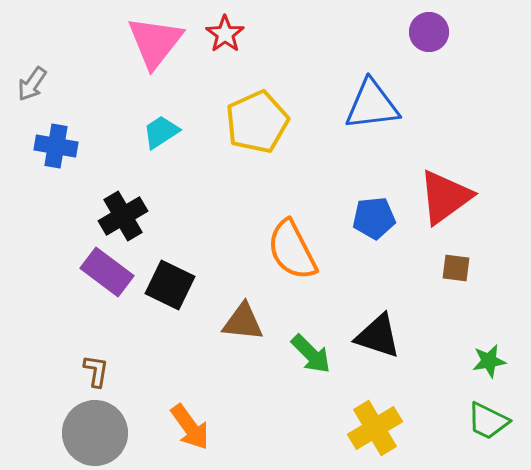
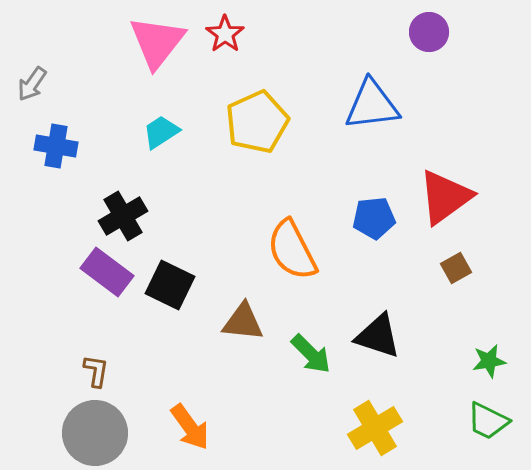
pink triangle: moved 2 px right
brown square: rotated 36 degrees counterclockwise
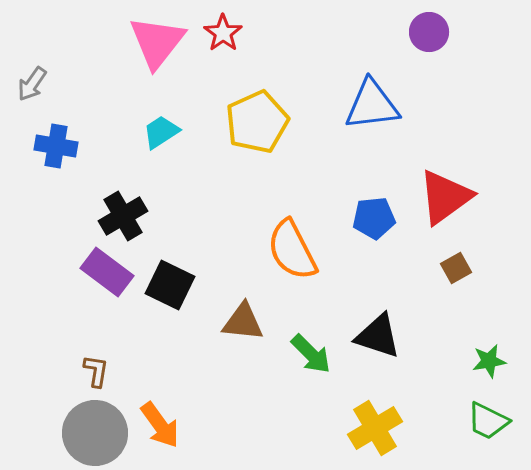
red star: moved 2 px left, 1 px up
orange arrow: moved 30 px left, 2 px up
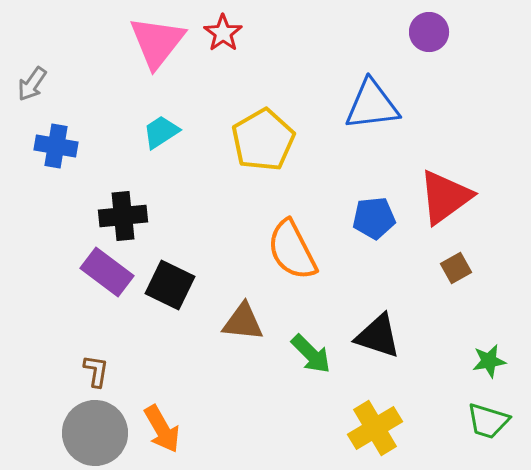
yellow pentagon: moved 6 px right, 18 px down; rotated 6 degrees counterclockwise
black cross: rotated 24 degrees clockwise
green trapezoid: rotated 9 degrees counterclockwise
orange arrow: moved 2 px right, 4 px down; rotated 6 degrees clockwise
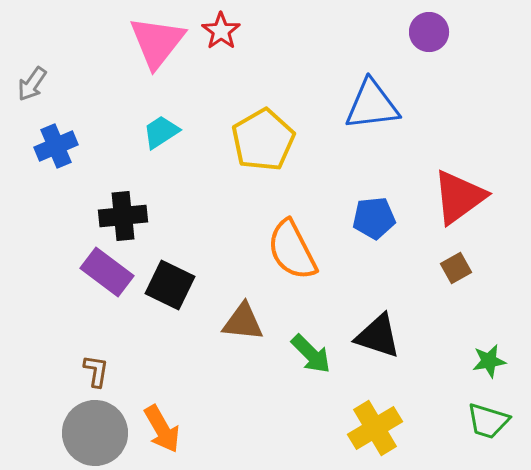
red star: moved 2 px left, 2 px up
blue cross: rotated 33 degrees counterclockwise
red triangle: moved 14 px right
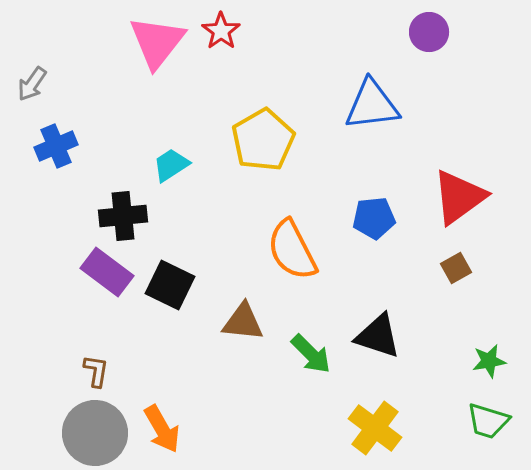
cyan trapezoid: moved 10 px right, 33 px down
yellow cross: rotated 22 degrees counterclockwise
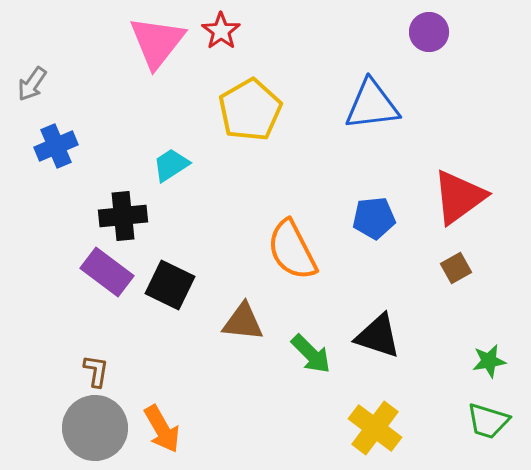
yellow pentagon: moved 13 px left, 30 px up
gray circle: moved 5 px up
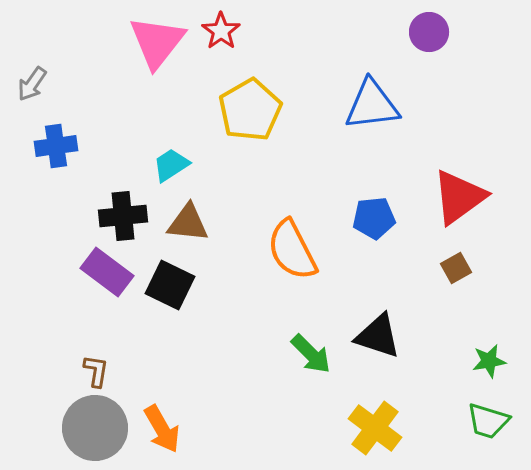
blue cross: rotated 15 degrees clockwise
brown triangle: moved 55 px left, 99 px up
